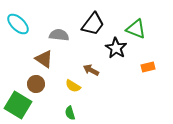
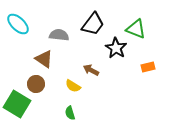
green square: moved 1 px left, 1 px up
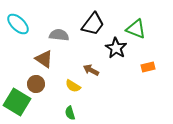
green square: moved 2 px up
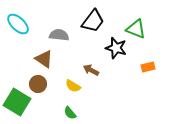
black trapezoid: moved 3 px up
black star: rotated 15 degrees counterclockwise
brown circle: moved 2 px right
green semicircle: rotated 24 degrees counterclockwise
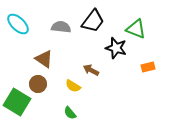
gray semicircle: moved 2 px right, 8 px up
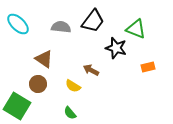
green square: moved 4 px down
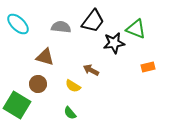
black star: moved 2 px left, 5 px up; rotated 25 degrees counterclockwise
brown triangle: moved 1 px right, 2 px up; rotated 18 degrees counterclockwise
green square: moved 1 px up
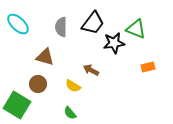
black trapezoid: moved 2 px down
gray semicircle: rotated 96 degrees counterclockwise
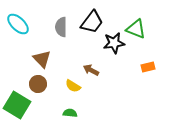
black trapezoid: moved 1 px left, 1 px up
brown triangle: moved 3 px left, 2 px down; rotated 30 degrees clockwise
green semicircle: rotated 136 degrees clockwise
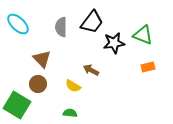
green triangle: moved 7 px right, 6 px down
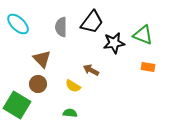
orange rectangle: rotated 24 degrees clockwise
